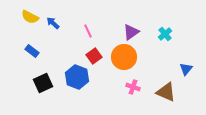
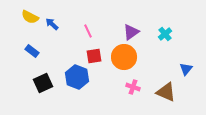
blue arrow: moved 1 px left, 1 px down
red square: rotated 28 degrees clockwise
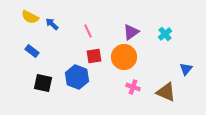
black square: rotated 36 degrees clockwise
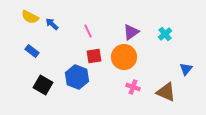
black square: moved 2 px down; rotated 18 degrees clockwise
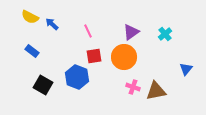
brown triangle: moved 10 px left, 1 px up; rotated 35 degrees counterclockwise
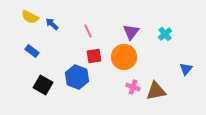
purple triangle: rotated 18 degrees counterclockwise
